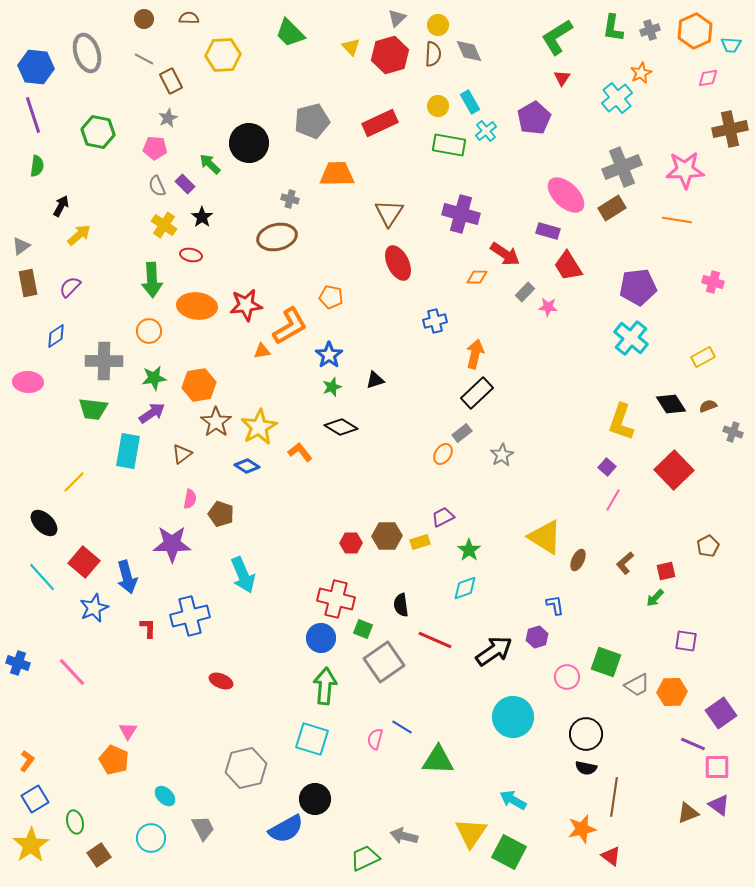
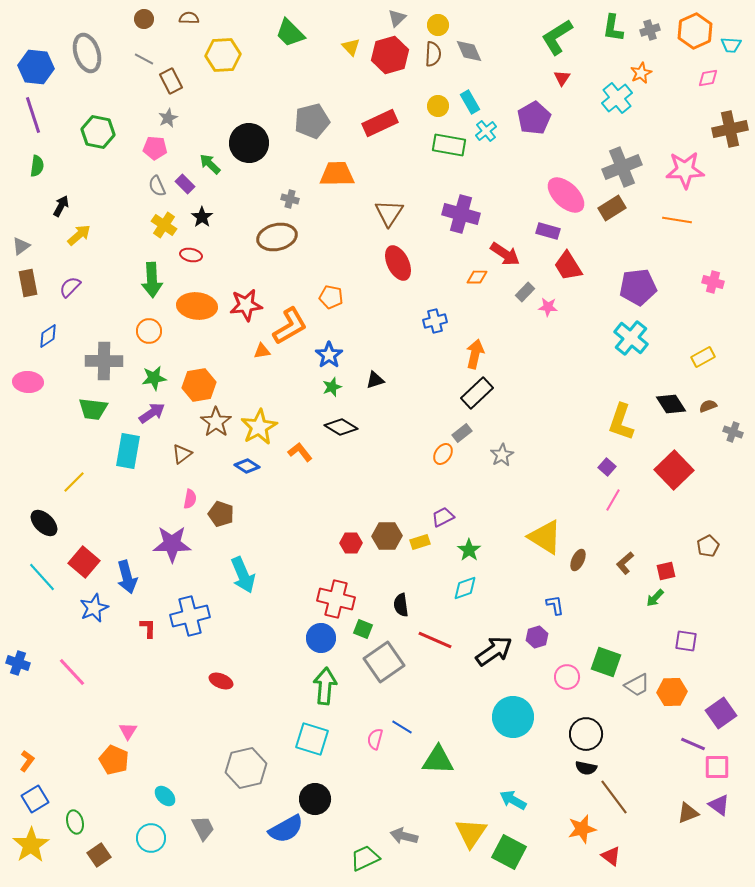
blue diamond at (56, 336): moved 8 px left
brown line at (614, 797): rotated 45 degrees counterclockwise
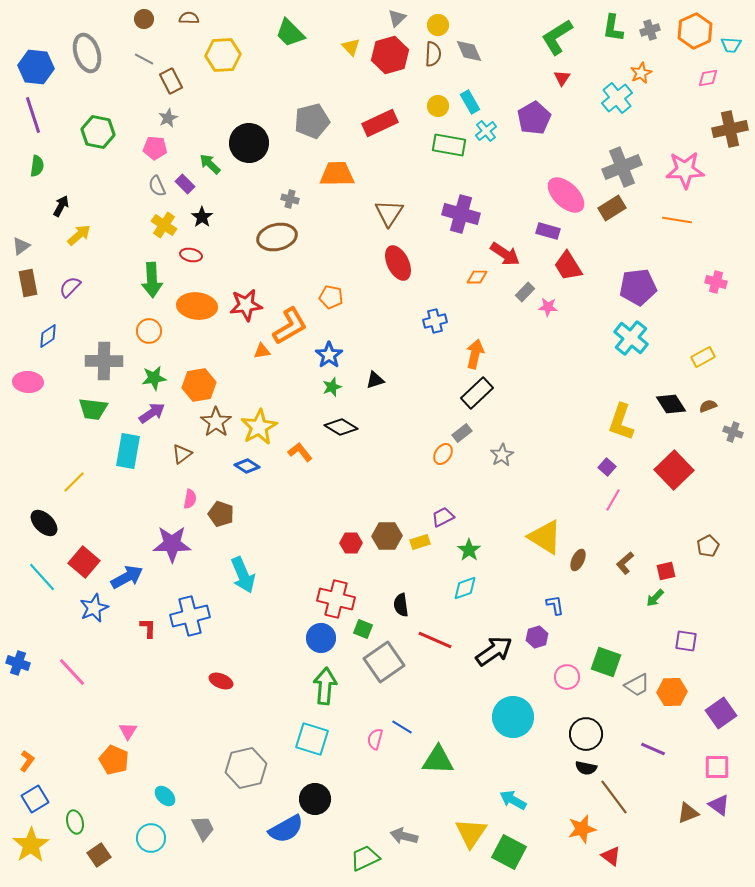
pink cross at (713, 282): moved 3 px right
blue arrow at (127, 577): rotated 104 degrees counterclockwise
purple line at (693, 744): moved 40 px left, 5 px down
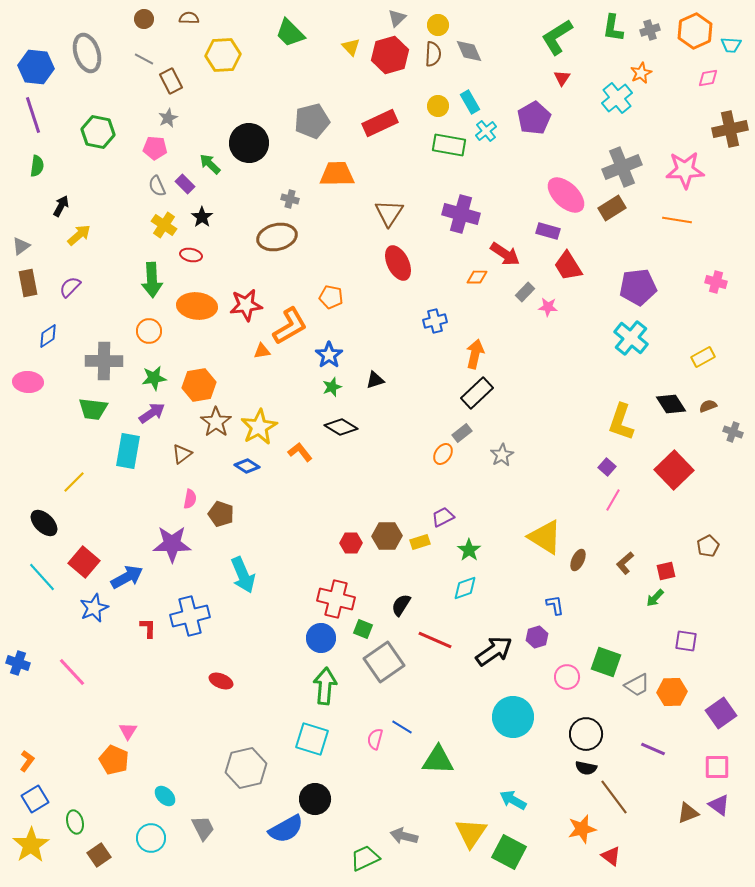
black semicircle at (401, 605): rotated 40 degrees clockwise
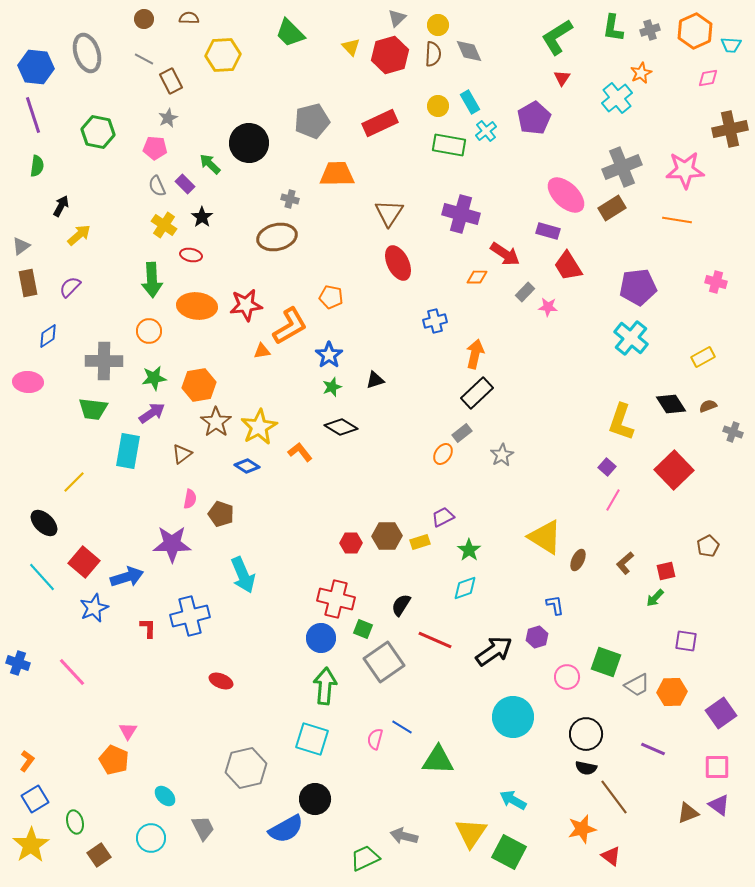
blue arrow at (127, 577): rotated 12 degrees clockwise
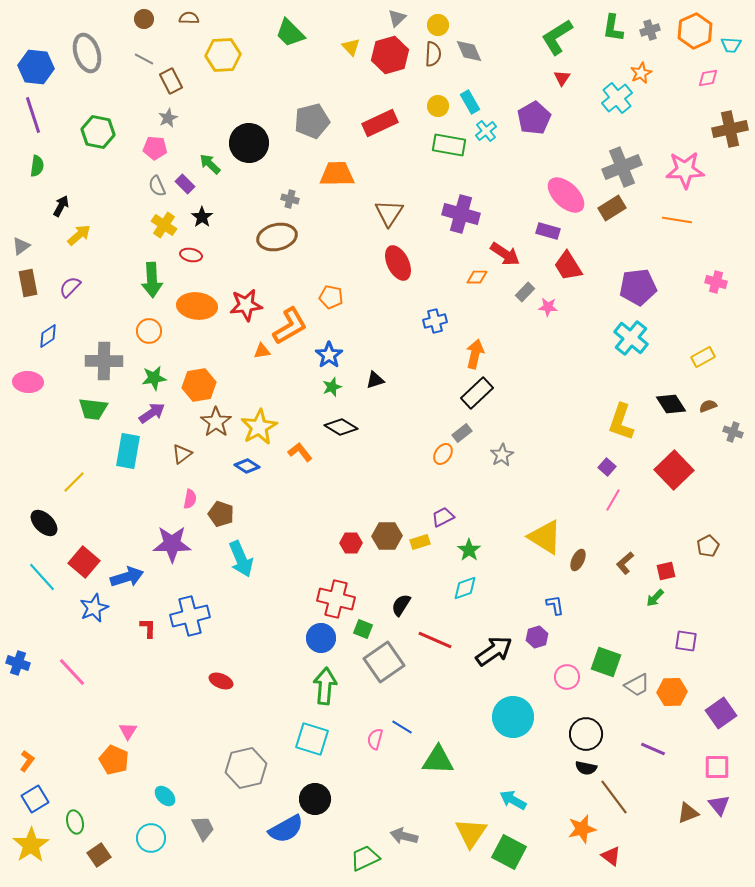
cyan arrow at (243, 575): moved 2 px left, 16 px up
purple triangle at (719, 805): rotated 15 degrees clockwise
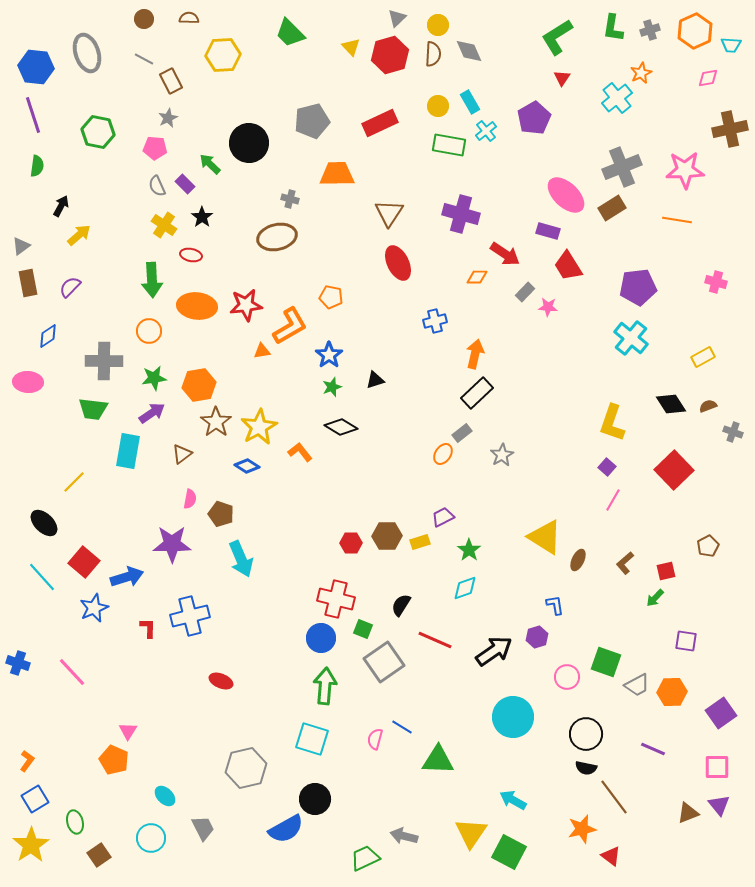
yellow L-shape at (621, 422): moved 9 px left, 1 px down
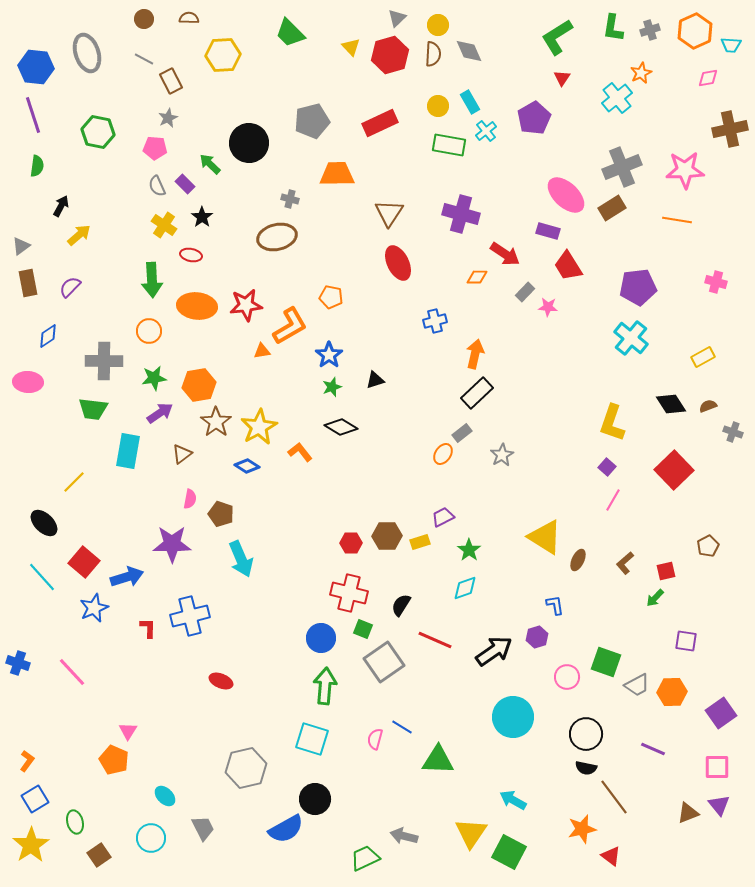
purple arrow at (152, 413): moved 8 px right
red cross at (336, 599): moved 13 px right, 6 px up
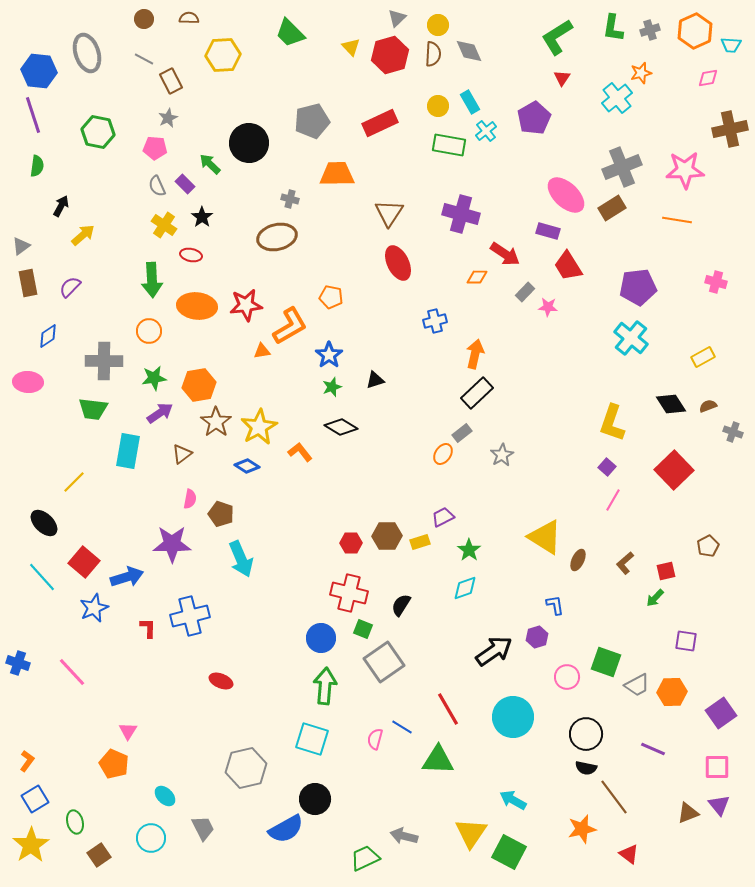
blue hexagon at (36, 67): moved 3 px right, 4 px down
orange star at (641, 73): rotated 10 degrees clockwise
yellow arrow at (79, 235): moved 4 px right
red line at (435, 640): moved 13 px right, 69 px down; rotated 36 degrees clockwise
orange pentagon at (114, 760): moved 4 px down
red triangle at (611, 856): moved 18 px right, 2 px up
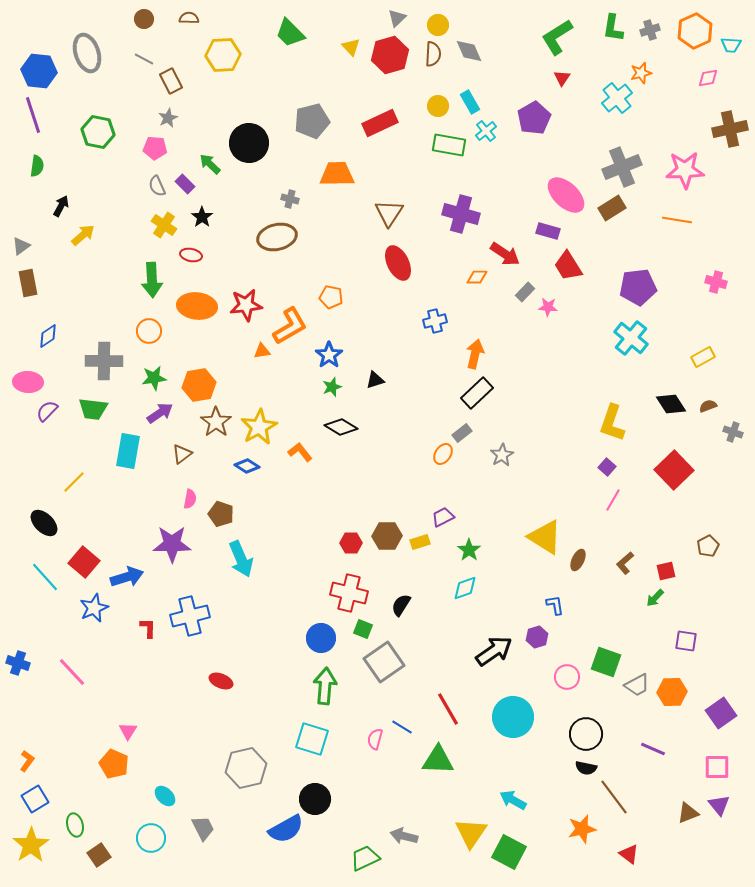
purple semicircle at (70, 287): moved 23 px left, 124 px down
cyan line at (42, 577): moved 3 px right
green ellipse at (75, 822): moved 3 px down
